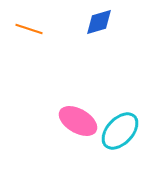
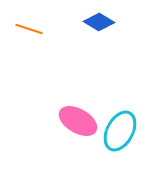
blue diamond: rotated 48 degrees clockwise
cyan ellipse: rotated 15 degrees counterclockwise
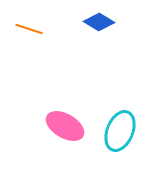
pink ellipse: moved 13 px left, 5 px down
cyan ellipse: rotated 6 degrees counterclockwise
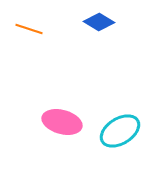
pink ellipse: moved 3 px left, 4 px up; rotated 15 degrees counterclockwise
cyan ellipse: rotated 36 degrees clockwise
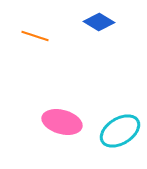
orange line: moved 6 px right, 7 px down
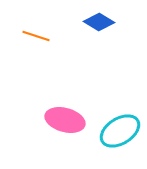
orange line: moved 1 px right
pink ellipse: moved 3 px right, 2 px up
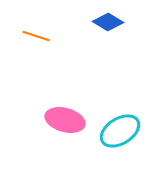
blue diamond: moved 9 px right
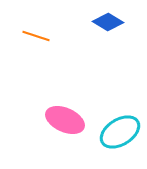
pink ellipse: rotated 9 degrees clockwise
cyan ellipse: moved 1 px down
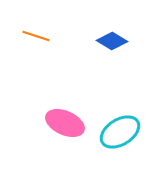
blue diamond: moved 4 px right, 19 px down
pink ellipse: moved 3 px down
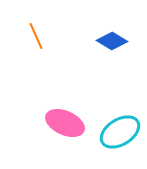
orange line: rotated 48 degrees clockwise
